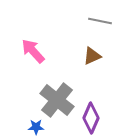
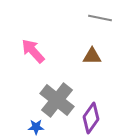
gray line: moved 3 px up
brown triangle: rotated 24 degrees clockwise
purple diamond: rotated 12 degrees clockwise
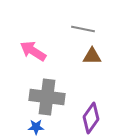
gray line: moved 17 px left, 11 px down
pink arrow: rotated 16 degrees counterclockwise
gray cross: moved 10 px left, 3 px up; rotated 32 degrees counterclockwise
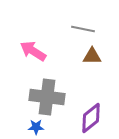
purple diamond: rotated 16 degrees clockwise
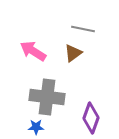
brown triangle: moved 19 px left, 3 px up; rotated 36 degrees counterclockwise
purple diamond: rotated 32 degrees counterclockwise
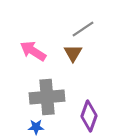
gray line: rotated 45 degrees counterclockwise
brown triangle: rotated 24 degrees counterclockwise
gray cross: rotated 12 degrees counterclockwise
purple diamond: moved 2 px left, 2 px up
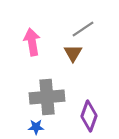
pink arrow: moved 1 px left, 9 px up; rotated 48 degrees clockwise
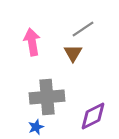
purple diamond: moved 4 px right; rotated 44 degrees clockwise
blue star: rotated 21 degrees counterclockwise
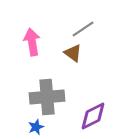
brown triangle: rotated 24 degrees counterclockwise
